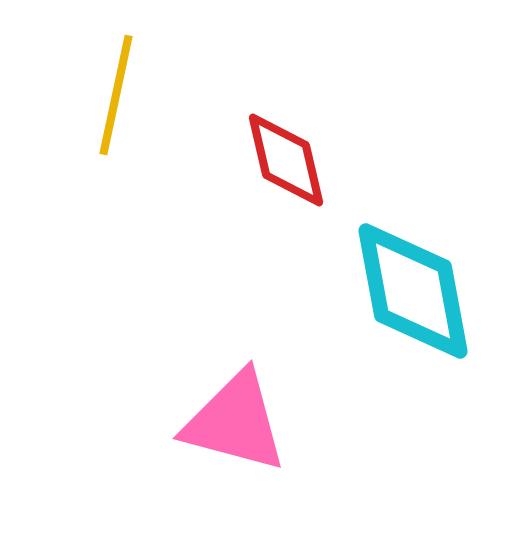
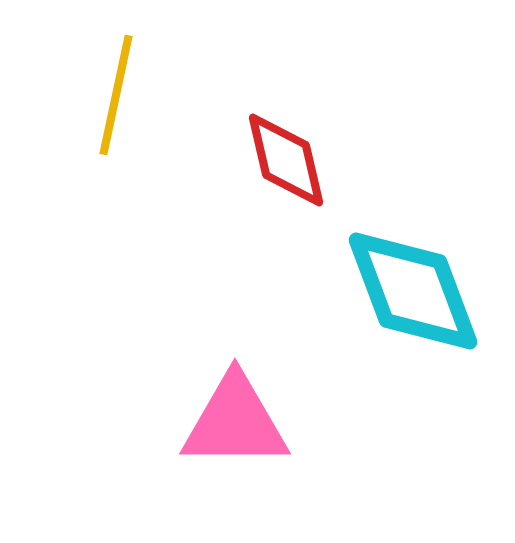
cyan diamond: rotated 10 degrees counterclockwise
pink triangle: rotated 15 degrees counterclockwise
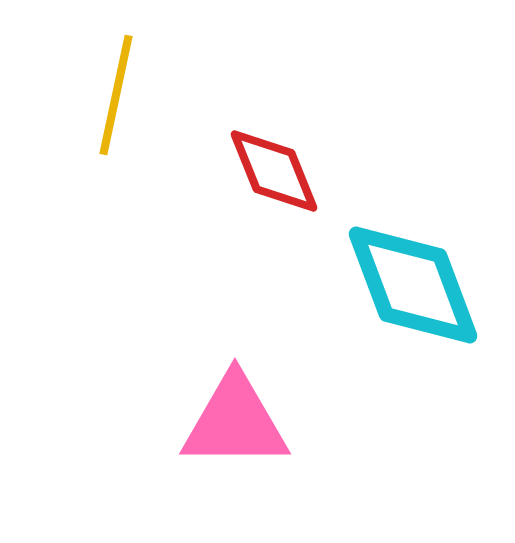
red diamond: moved 12 px left, 11 px down; rotated 9 degrees counterclockwise
cyan diamond: moved 6 px up
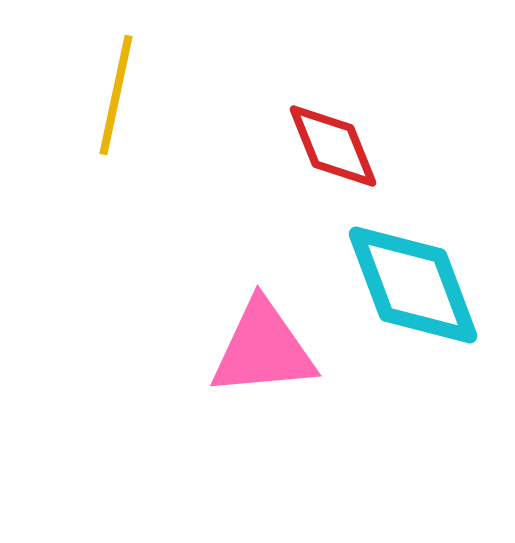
red diamond: moved 59 px right, 25 px up
pink triangle: moved 28 px right, 73 px up; rotated 5 degrees counterclockwise
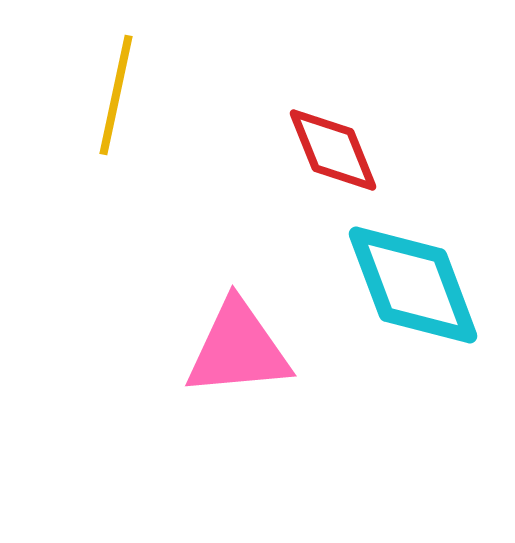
red diamond: moved 4 px down
pink triangle: moved 25 px left
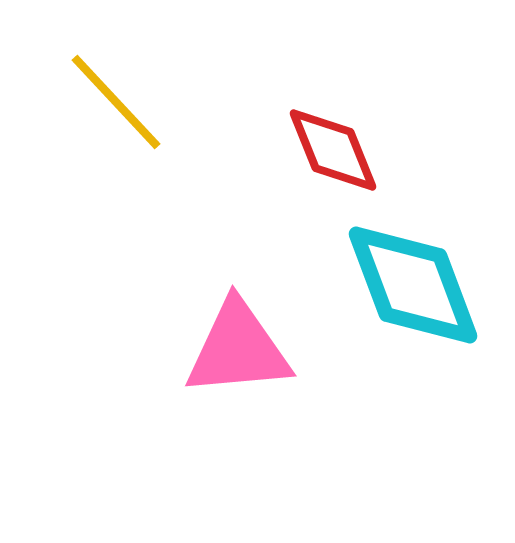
yellow line: moved 7 px down; rotated 55 degrees counterclockwise
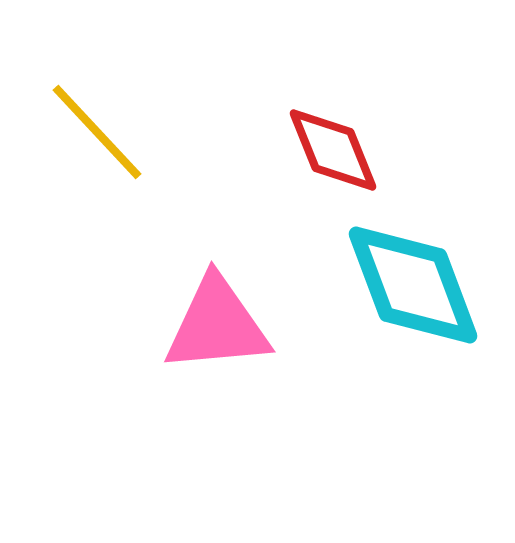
yellow line: moved 19 px left, 30 px down
pink triangle: moved 21 px left, 24 px up
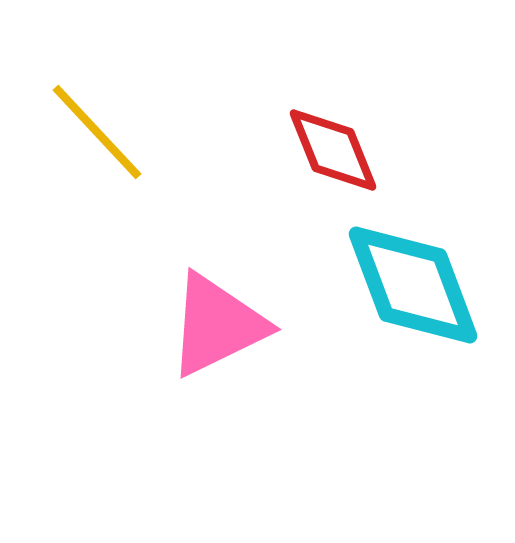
pink triangle: rotated 21 degrees counterclockwise
